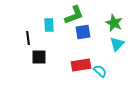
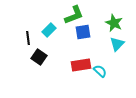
cyan rectangle: moved 5 px down; rotated 48 degrees clockwise
black square: rotated 35 degrees clockwise
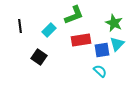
blue square: moved 19 px right, 18 px down
black line: moved 8 px left, 12 px up
red rectangle: moved 25 px up
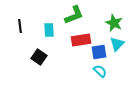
cyan rectangle: rotated 48 degrees counterclockwise
blue square: moved 3 px left, 2 px down
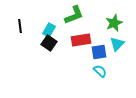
green star: rotated 24 degrees clockwise
cyan rectangle: rotated 32 degrees clockwise
black square: moved 10 px right, 14 px up
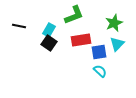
black line: moved 1 px left; rotated 72 degrees counterclockwise
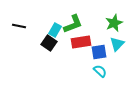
green L-shape: moved 1 px left, 9 px down
cyan rectangle: moved 6 px right
red rectangle: moved 2 px down
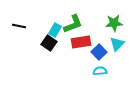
green star: rotated 18 degrees clockwise
blue square: rotated 35 degrees counterclockwise
cyan semicircle: rotated 48 degrees counterclockwise
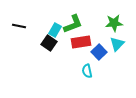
cyan semicircle: moved 13 px left; rotated 96 degrees counterclockwise
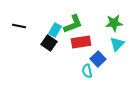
blue square: moved 1 px left, 7 px down
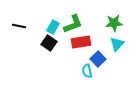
cyan rectangle: moved 2 px left, 3 px up
